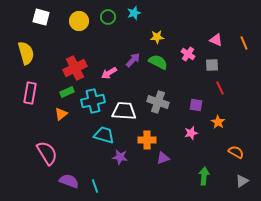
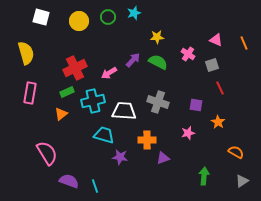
gray square: rotated 16 degrees counterclockwise
pink star: moved 3 px left
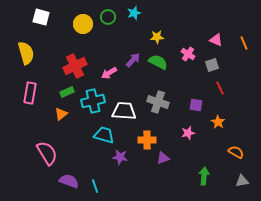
yellow circle: moved 4 px right, 3 px down
red cross: moved 2 px up
gray triangle: rotated 24 degrees clockwise
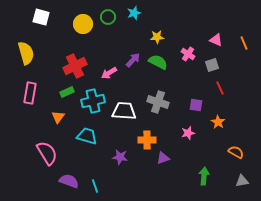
orange triangle: moved 3 px left, 3 px down; rotated 16 degrees counterclockwise
cyan trapezoid: moved 17 px left, 1 px down
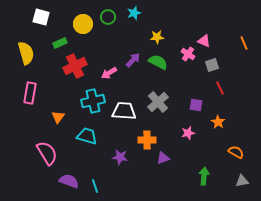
pink triangle: moved 12 px left, 1 px down
green rectangle: moved 7 px left, 49 px up
gray cross: rotated 30 degrees clockwise
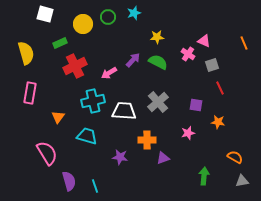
white square: moved 4 px right, 3 px up
orange star: rotated 24 degrees counterclockwise
orange semicircle: moved 1 px left, 5 px down
purple semicircle: rotated 54 degrees clockwise
